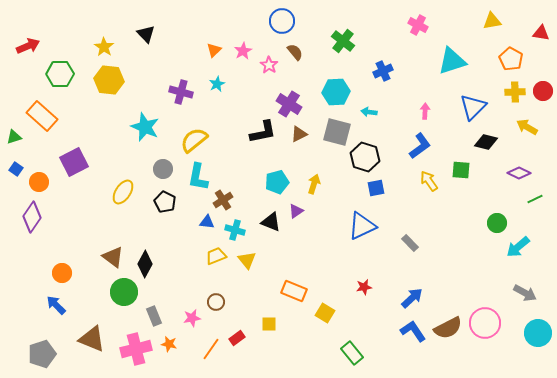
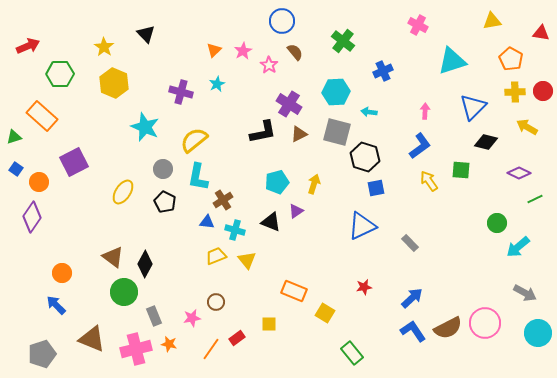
yellow hexagon at (109, 80): moved 5 px right, 3 px down; rotated 16 degrees clockwise
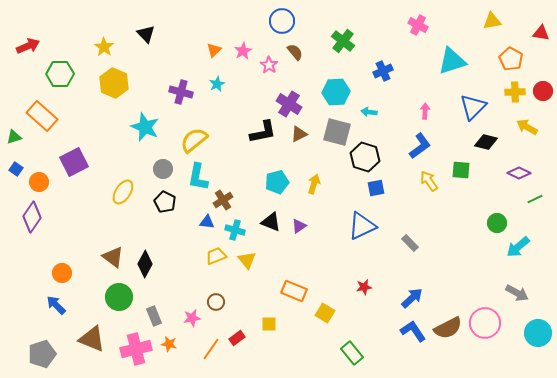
purple triangle at (296, 211): moved 3 px right, 15 px down
green circle at (124, 292): moved 5 px left, 5 px down
gray arrow at (525, 293): moved 8 px left
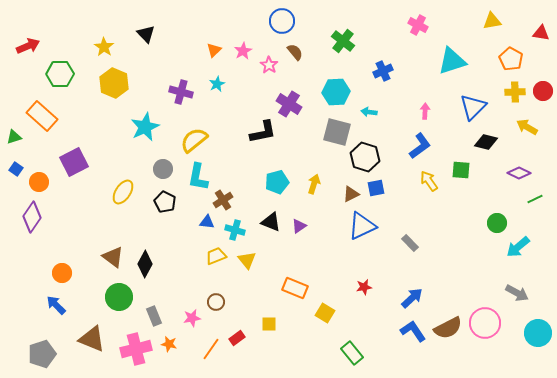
cyan star at (145, 127): rotated 24 degrees clockwise
brown triangle at (299, 134): moved 52 px right, 60 px down
orange rectangle at (294, 291): moved 1 px right, 3 px up
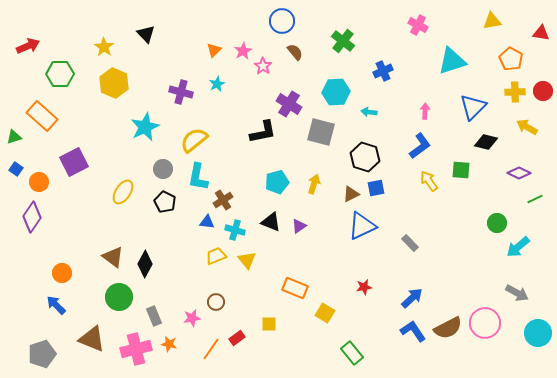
pink star at (269, 65): moved 6 px left, 1 px down
gray square at (337, 132): moved 16 px left
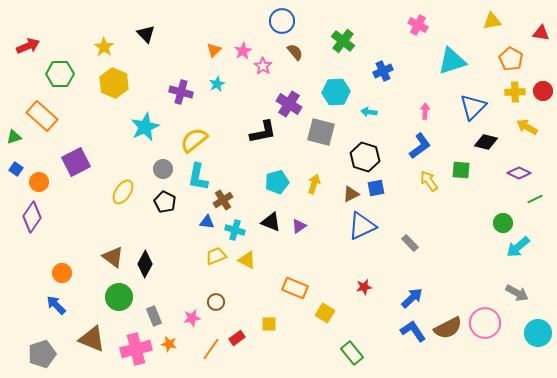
purple square at (74, 162): moved 2 px right
green circle at (497, 223): moved 6 px right
yellow triangle at (247, 260): rotated 24 degrees counterclockwise
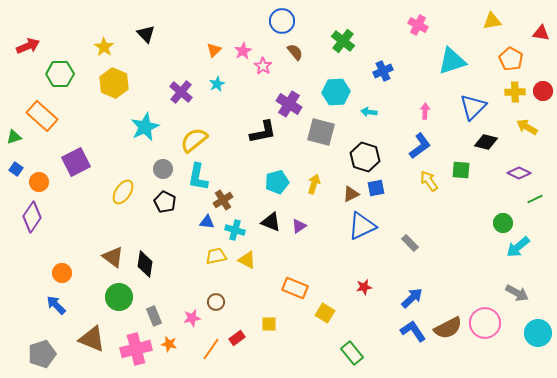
purple cross at (181, 92): rotated 25 degrees clockwise
yellow trapezoid at (216, 256): rotated 10 degrees clockwise
black diamond at (145, 264): rotated 20 degrees counterclockwise
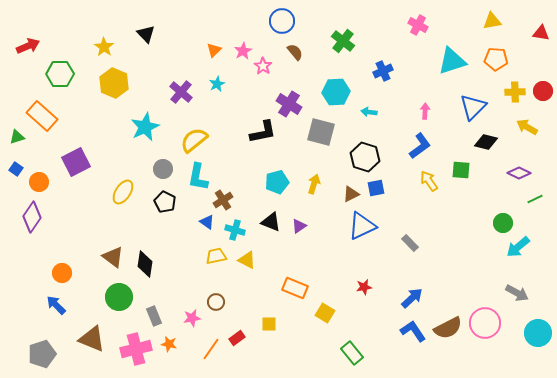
orange pentagon at (511, 59): moved 15 px left; rotated 25 degrees counterclockwise
green triangle at (14, 137): moved 3 px right
blue triangle at (207, 222): rotated 28 degrees clockwise
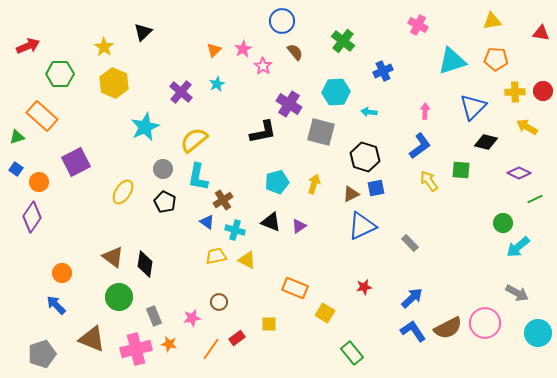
black triangle at (146, 34): moved 3 px left, 2 px up; rotated 30 degrees clockwise
pink star at (243, 51): moved 2 px up
brown circle at (216, 302): moved 3 px right
